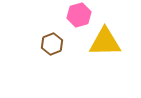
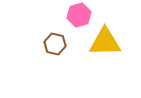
brown hexagon: moved 3 px right; rotated 25 degrees counterclockwise
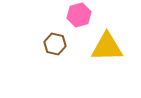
yellow triangle: moved 2 px right, 5 px down
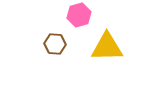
brown hexagon: rotated 10 degrees counterclockwise
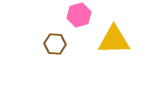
yellow triangle: moved 7 px right, 7 px up
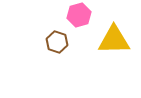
brown hexagon: moved 2 px right, 2 px up; rotated 15 degrees clockwise
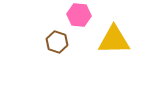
pink hexagon: rotated 20 degrees clockwise
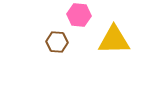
brown hexagon: rotated 15 degrees counterclockwise
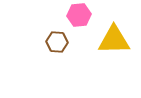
pink hexagon: rotated 10 degrees counterclockwise
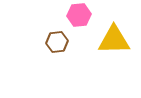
brown hexagon: rotated 10 degrees counterclockwise
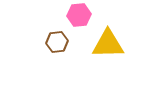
yellow triangle: moved 6 px left, 4 px down
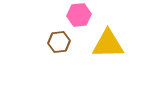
brown hexagon: moved 2 px right
